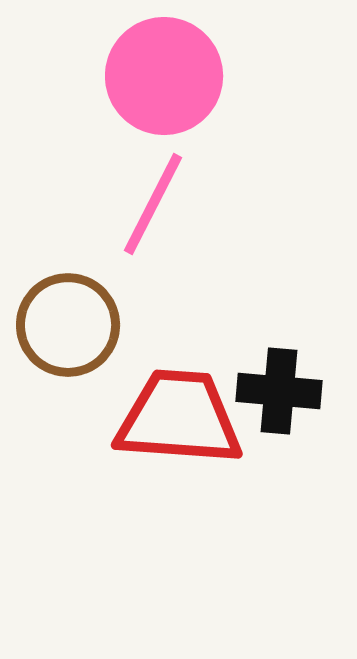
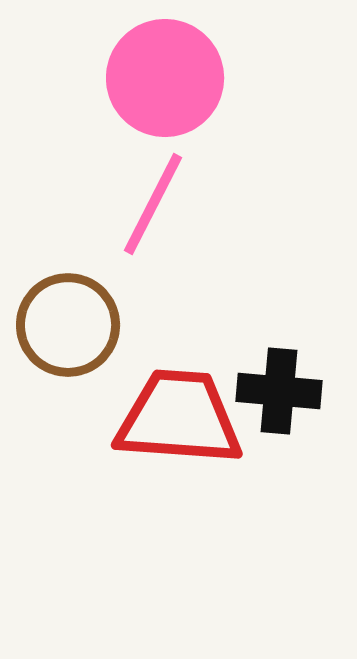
pink circle: moved 1 px right, 2 px down
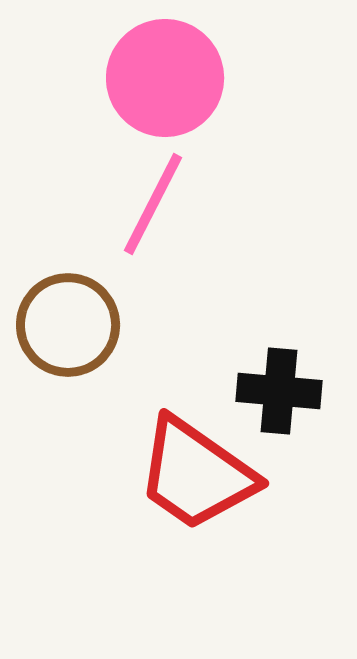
red trapezoid: moved 17 px right, 56 px down; rotated 149 degrees counterclockwise
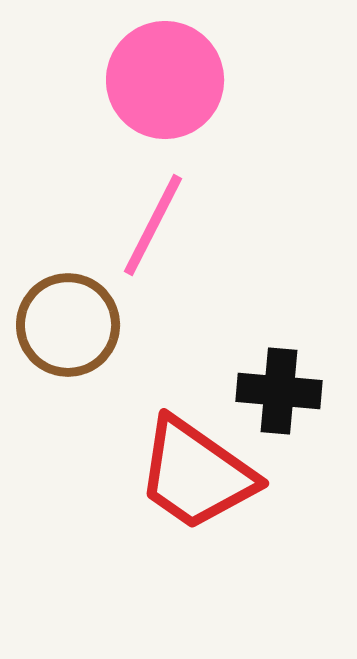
pink circle: moved 2 px down
pink line: moved 21 px down
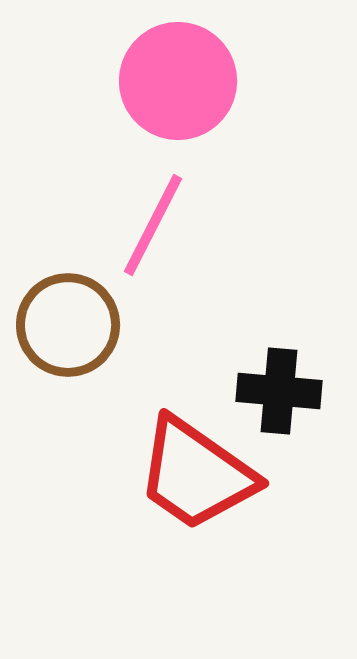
pink circle: moved 13 px right, 1 px down
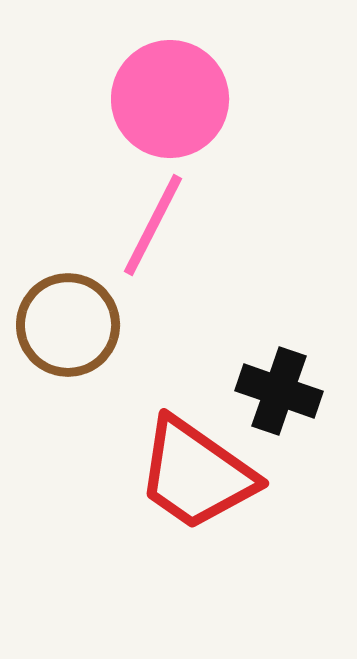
pink circle: moved 8 px left, 18 px down
black cross: rotated 14 degrees clockwise
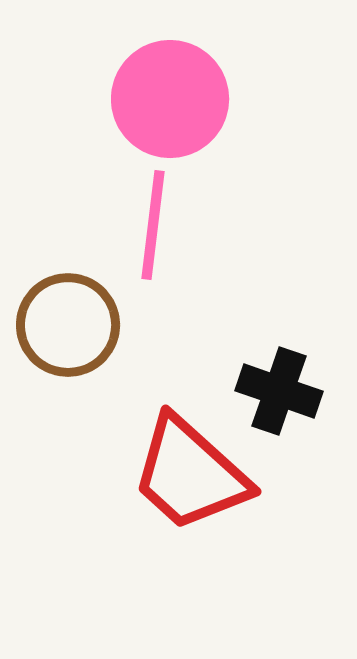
pink line: rotated 20 degrees counterclockwise
red trapezoid: moved 6 px left; rotated 7 degrees clockwise
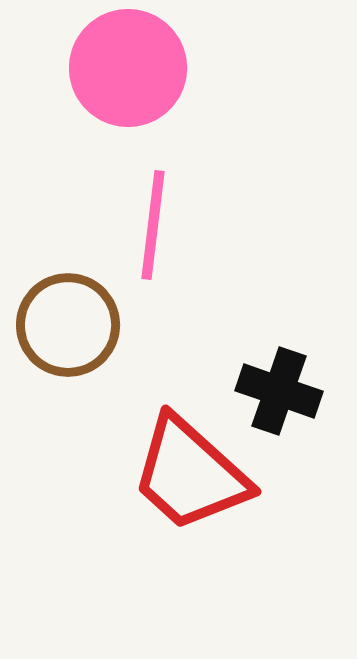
pink circle: moved 42 px left, 31 px up
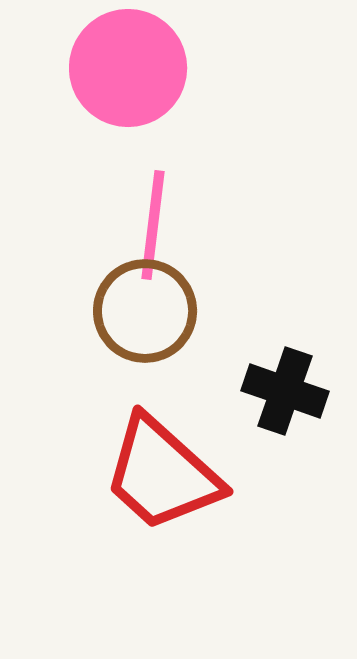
brown circle: moved 77 px right, 14 px up
black cross: moved 6 px right
red trapezoid: moved 28 px left
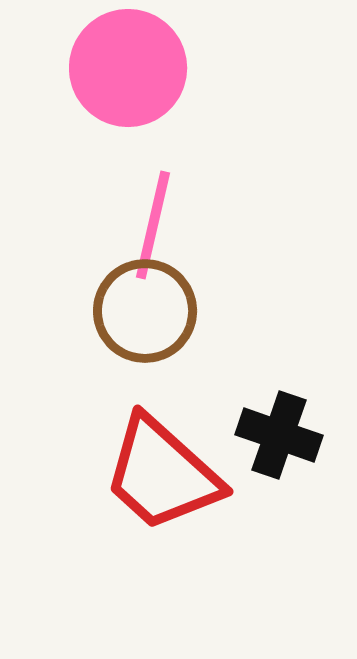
pink line: rotated 6 degrees clockwise
black cross: moved 6 px left, 44 px down
